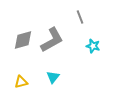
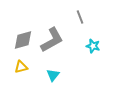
cyan triangle: moved 2 px up
yellow triangle: moved 15 px up
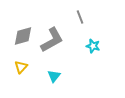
gray diamond: moved 4 px up
yellow triangle: rotated 32 degrees counterclockwise
cyan triangle: moved 1 px right, 1 px down
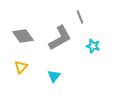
gray diamond: rotated 70 degrees clockwise
gray L-shape: moved 8 px right, 2 px up
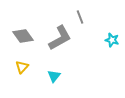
cyan star: moved 19 px right, 6 px up
yellow triangle: moved 1 px right
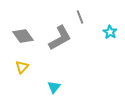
cyan star: moved 2 px left, 8 px up; rotated 16 degrees clockwise
cyan triangle: moved 11 px down
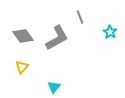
gray L-shape: moved 3 px left
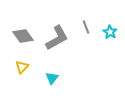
gray line: moved 6 px right, 10 px down
cyan triangle: moved 2 px left, 9 px up
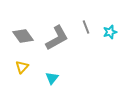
cyan star: rotated 24 degrees clockwise
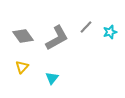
gray line: rotated 64 degrees clockwise
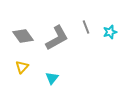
gray line: rotated 64 degrees counterclockwise
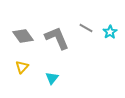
gray line: moved 1 px down; rotated 40 degrees counterclockwise
cyan star: rotated 16 degrees counterclockwise
gray L-shape: rotated 84 degrees counterclockwise
